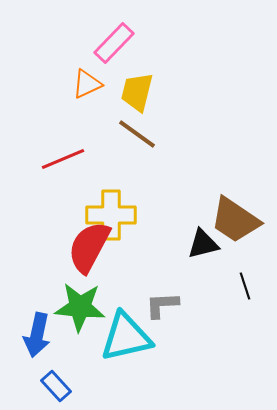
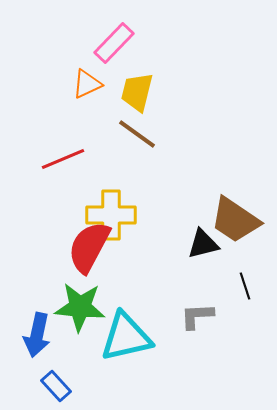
gray L-shape: moved 35 px right, 11 px down
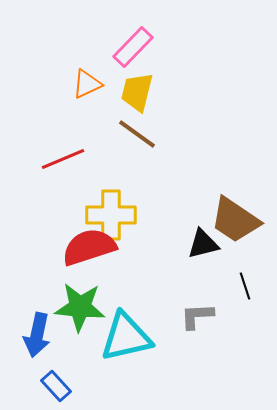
pink rectangle: moved 19 px right, 4 px down
red semicircle: rotated 44 degrees clockwise
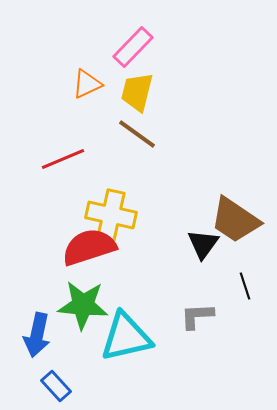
yellow cross: rotated 12 degrees clockwise
black triangle: rotated 40 degrees counterclockwise
green star: moved 3 px right, 2 px up
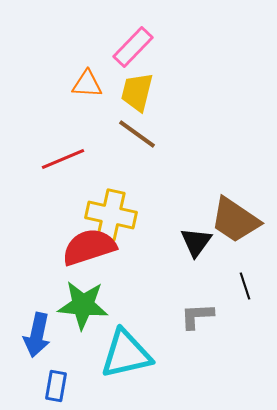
orange triangle: rotated 28 degrees clockwise
black triangle: moved 7 px left, 2 px up
cyan triangle: moved 17 px down
blue rectangle: rotated 52 degrees clockwise
